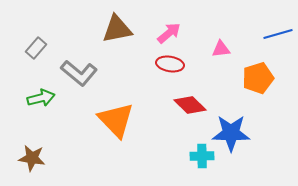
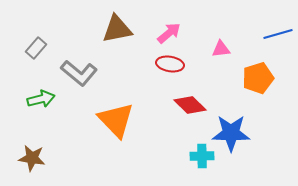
green arrow: moved 1 px down
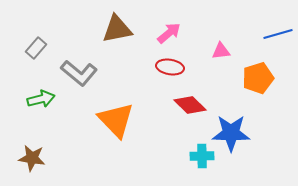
pink triangle: moved 2 px down
red ellipse: moved 3 px down
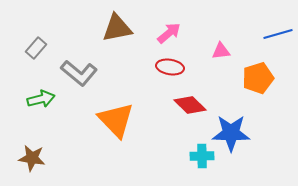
brown triangle: moved 1 px up
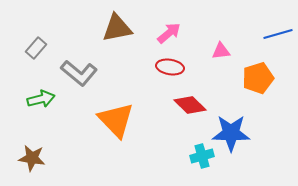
cyan cross: rotated 15 degrees counterclockwise
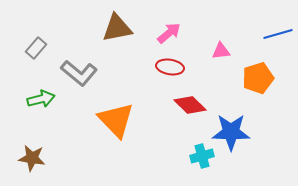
blue star: moved 1 px up
